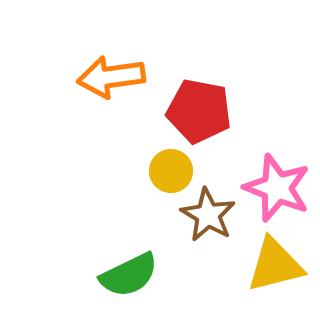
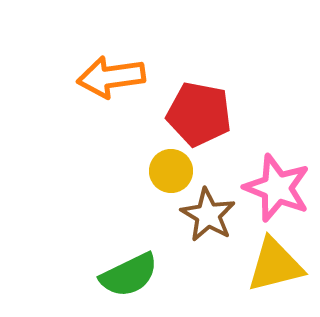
red pentagon: moved 3 px down
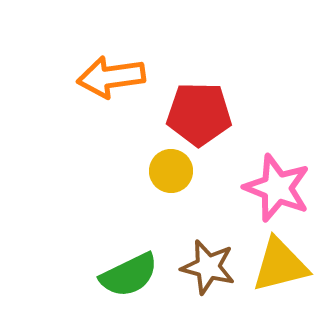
red pentagon: rotated 10 degrees counterclockwise
brown star: moved 52 px down; rotated 16 degrees counterclockwise
yellow triangle: moved 5 px right
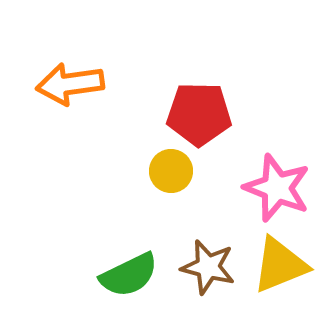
orange arrow: moved 41 px left, 7 px down
yellow triangle: rotated 8 degrees counterclockwise
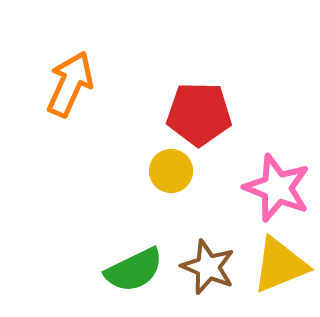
orange arrow: rotated 122 degrees clockwise
brown star: rotated 8 degrees clockwise
green semicircle: moved 5 px right, 5 px up
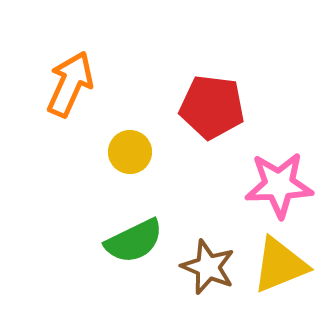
red pentagon: moved 13 px right, 7 px up; rotated 6 degrees clockwise
yellow circle: moved 41 px left, 19 px up
pink star: moved 2 px right, 3 px up; rotated 24 degrees counterclockwise
green semicircle: moved 29 px up
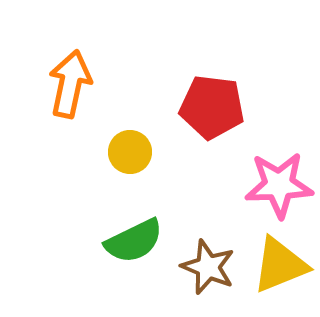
orange arrow: rotated 12 degrees counterclockwise
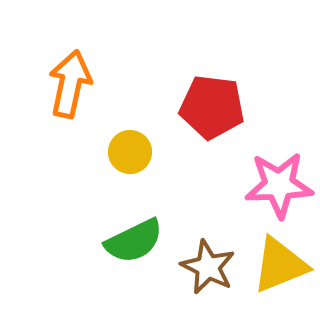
brown star: rotated 4 degrees clockwise
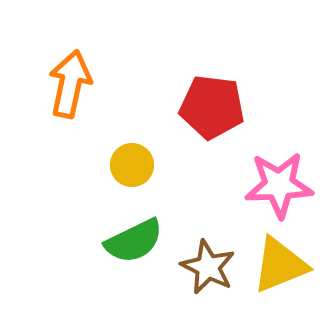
yellow circle: moved 2 px right, 13 px down
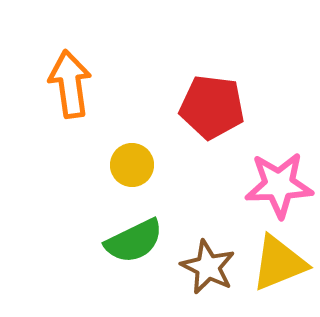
orange arrow: rotated 20 degrees counterclockwise
yellow triangle: moved 1 px left, 2 px up
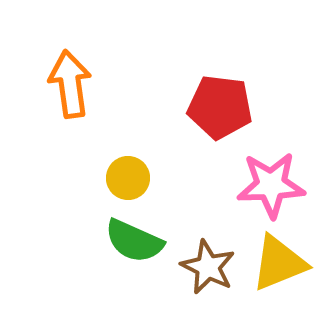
red pentagon: moved 8 px right
yellow circle: moved 4 px left, 13 px down
pink star: moved 8 px left
green semicircle: rotated 50 degrees clockwise
